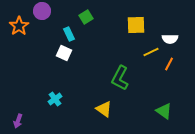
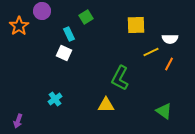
yellow triangle: moved 2 px right, 4 px up; rotated 36 degrees counterclockwise
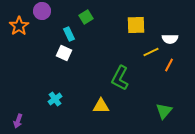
orange line: moved 1 px down
yellow triangle: moved 5 px left, 1 px down
green triangle: rotated 36 degrees clockwise
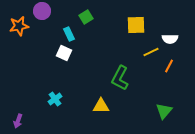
orange star: rotated 24 degrees clockwise
orange line: moved 1 px down
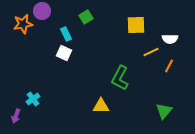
orange star: moved 4 px right, 2 px up
cyan rectangle: moved 3 px left
cyan cross: moved 22 px left
purple arrow: moved 2 px left, 5 px up
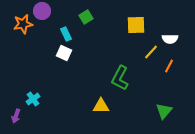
yellow line: rotated 21 degrees counterclockwise
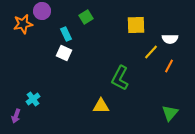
green triangle: moved 6 px right, 2 px down
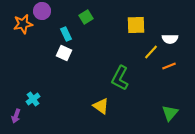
orange line: rotated 40 degrees clockwise
yellow triangle: rotated 36 degrees clockwise
